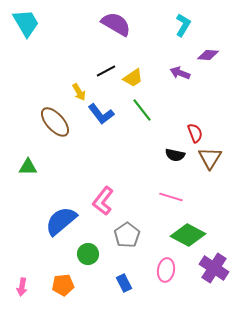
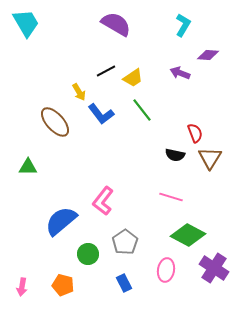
gray pentagon: moved 2 px left, 7 px down
orange pentagon: rotated 20 degrees clockwise
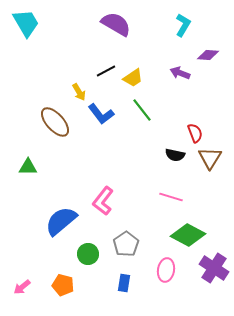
gray pentagon: moved 1 px right, 2 px down
blue rectangle: rotated 36 degrees clockwise
pink arrow: rotated 42 degrees clockwise
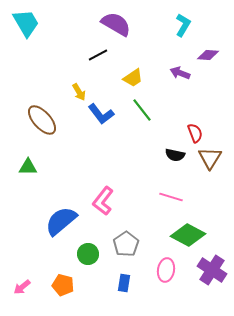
black line: moved 8 px left, 16 px up
brown ellipse: moved 13 px left, 2 px up
purple cross: moved 2 px left, 2 px down
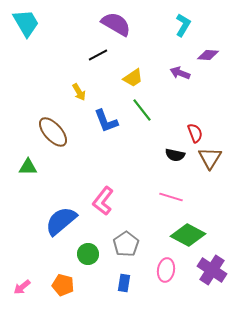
blue L-shape: moved 5 px right, 7 px down; rotated 16 degrees clockwise
brown ellipse: moved 11 px right, 12 px down
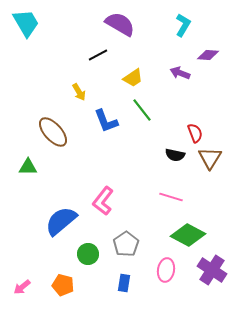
purple semicircle: moved 4 px right
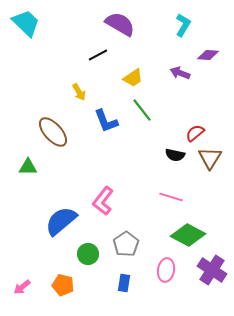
cyan trapezoid: rotated 16 degrees counterclockwise
red semicircle: rotated 108 degrees counterclockwise
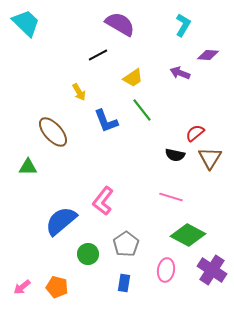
orange pentagon: moved 6 px left, 2 px down
